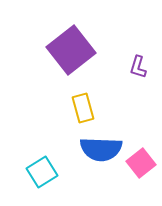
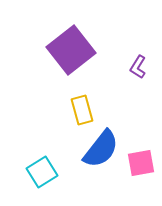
purple L-shape: rotated 15 degrees clockwise
yellow rectangle: moved 1 px left, 2 px down
blue semicircle: rotated 54 degrees counterclockwise
pink square: rotated 28 degrees clockwise
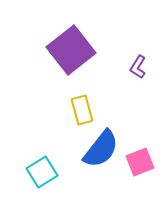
pink square: moved 1 px left, 1 px up; rotated 12 degrees counterclockwise
